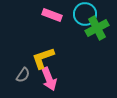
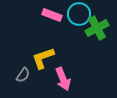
cyan circle: moved 6 px left
pink arrow: moved 14 px right
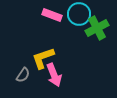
pink arrow: moved 9 px left, 4 px up
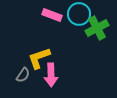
yellow L-shape: moved 4 px left
pink arrow: moved 3 px left; rotated 20 degrees clockwise
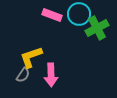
yellow L-shape: moved 8 px left, 1 px up
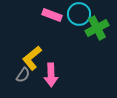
yellow L-shape: moved 1 px right, 1 px down; rotated 20 degrees counterclockwise
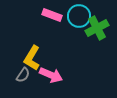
cyan circle: moved 2 px down
yellow L-shape: rotated 20 degrees counterclockwise
pink arrow: rotated 65 degrees counterclockwise
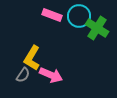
green cross: rotated 30 degrees counterclockwise
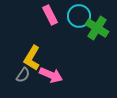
pink rectangle: moved 2 px left; rotated 42 degrees clockwise
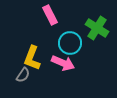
cyan circle: moved 9 px left, 27 px down
yellow L-shape: rotated 10 degrees counterclockwise
pink arrow: moved 12 px right, 12 px up
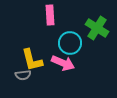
pink rectangle: rotated 24 degrees clockwise
yellow L-shape: moved 2 px down; rotated 35 degrees counterclockwise
gray semicircle: rotated 49 degrees clockwise
